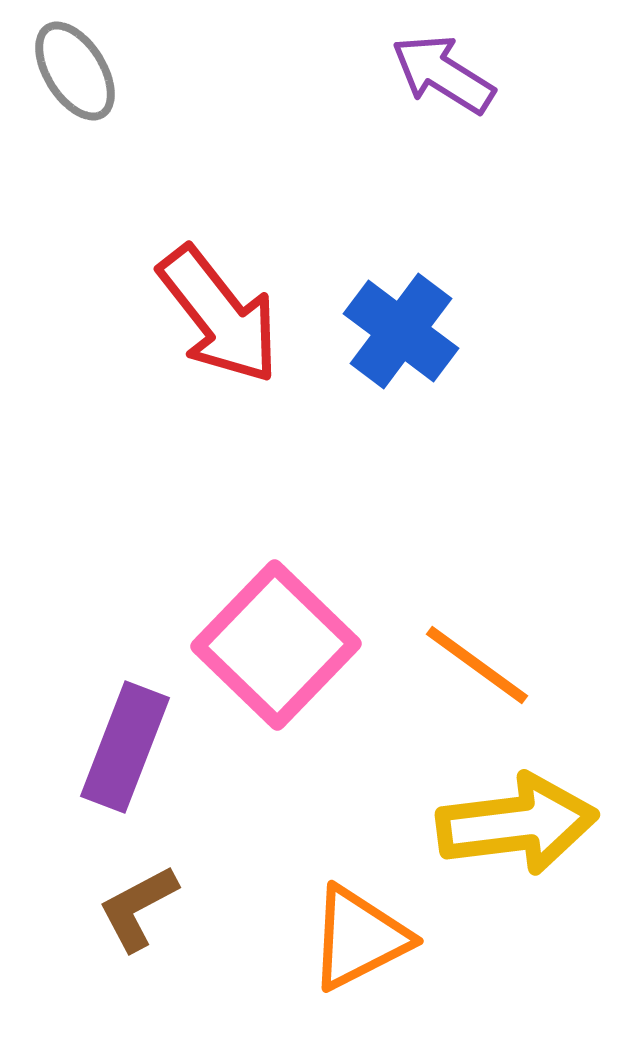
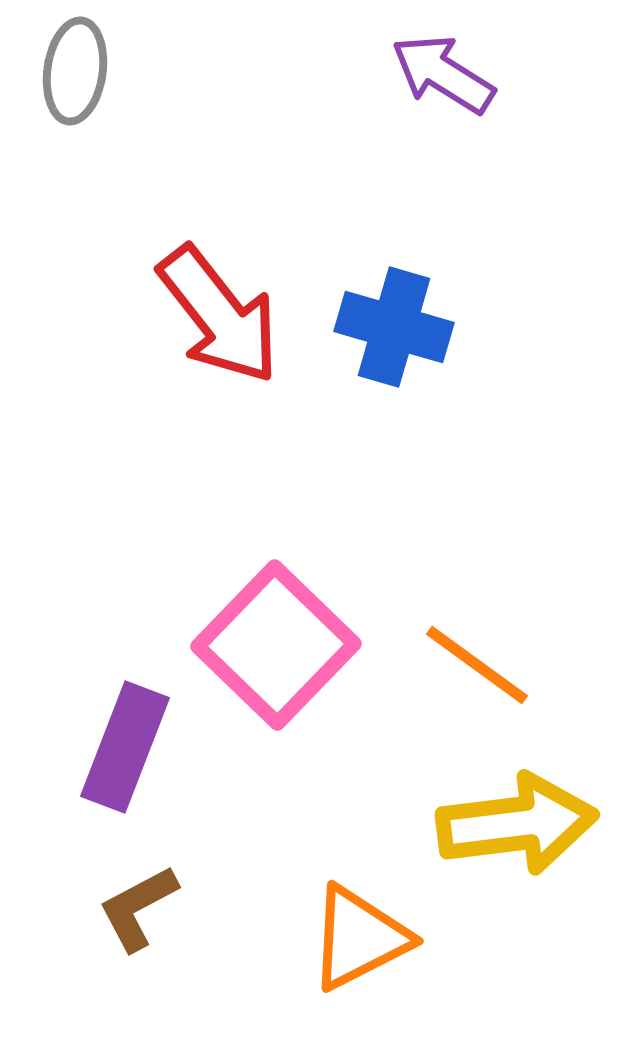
gray ellipse: rotated 40 degrees clockwise
blue cross: moved 7 px left, 4 px up; rotated 21 degrees counterclockwise
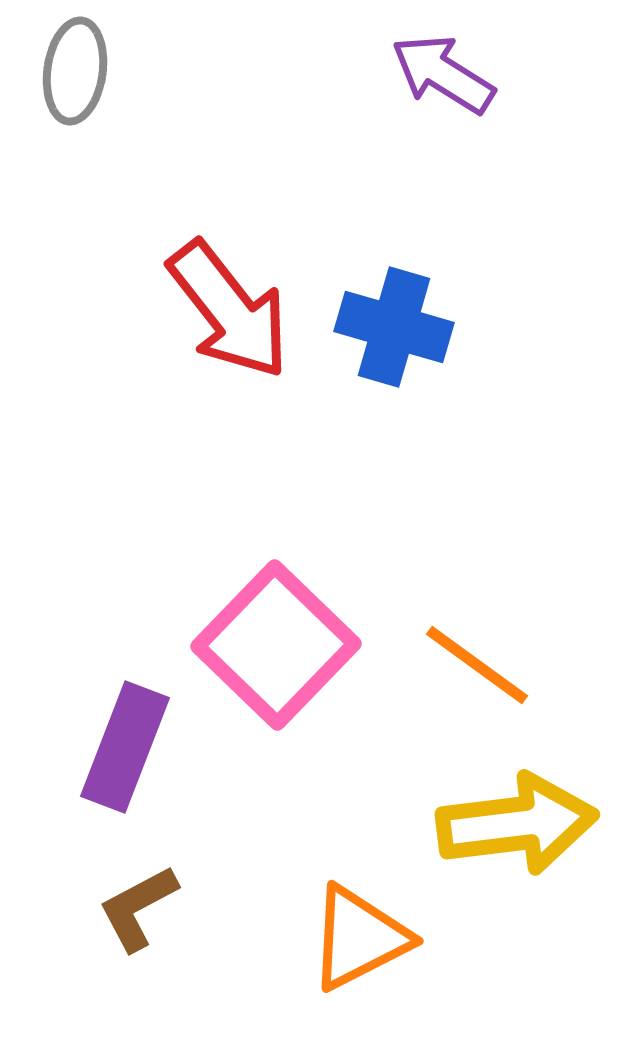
red arrow: moved 10 px right, 5 px up
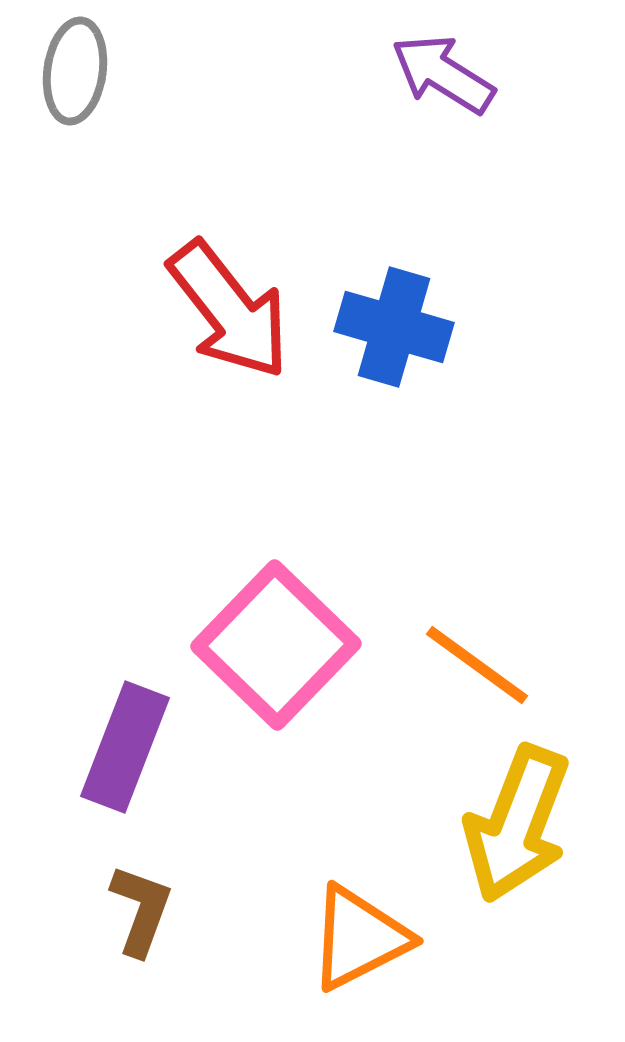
yellow arrow: rotated 118 degrees clockwise
brown L-shape: moved 3 px right, 2 px down; rotated 138 degrees clockwise
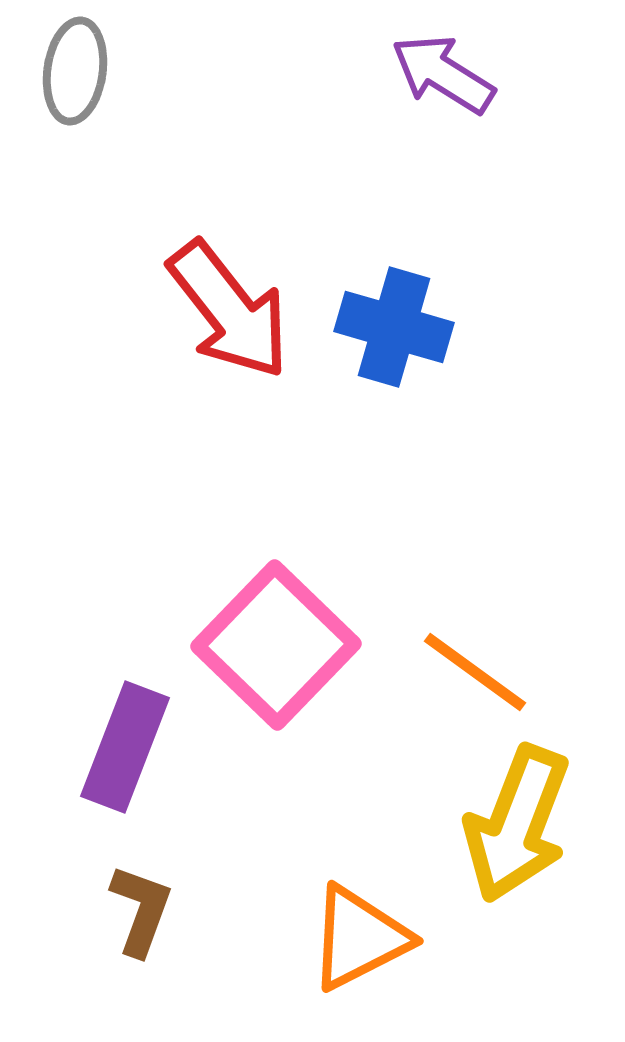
orange line: moved 2 px left, 7 px down
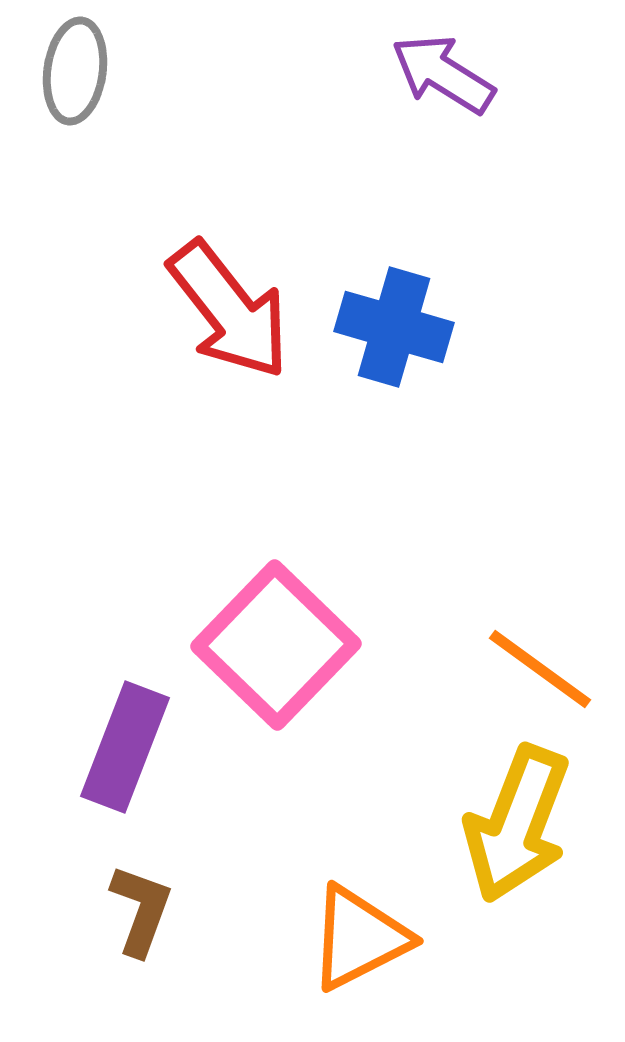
orange line: moved 65 px right, 3 px up
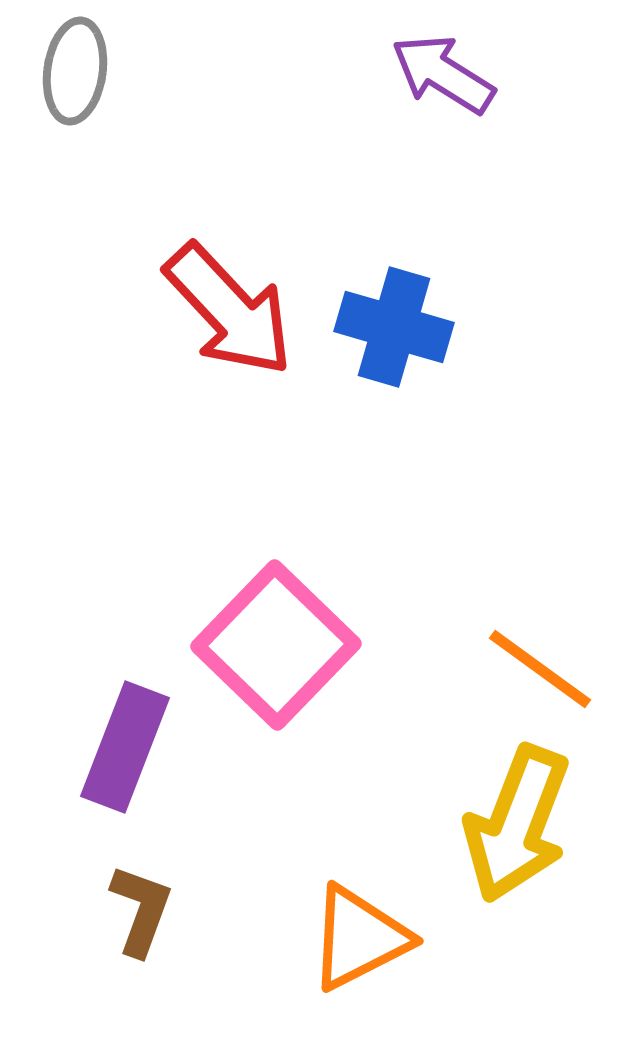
red arrow: rotated 5 degrees counterclockwise
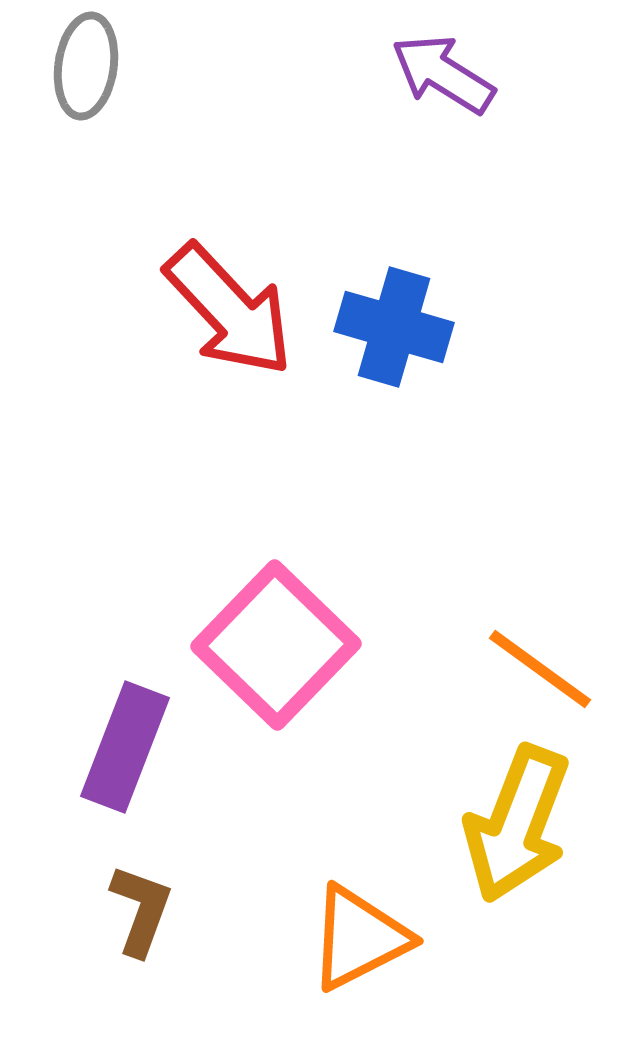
gray ellipse: moved 11 px right, 5 px up
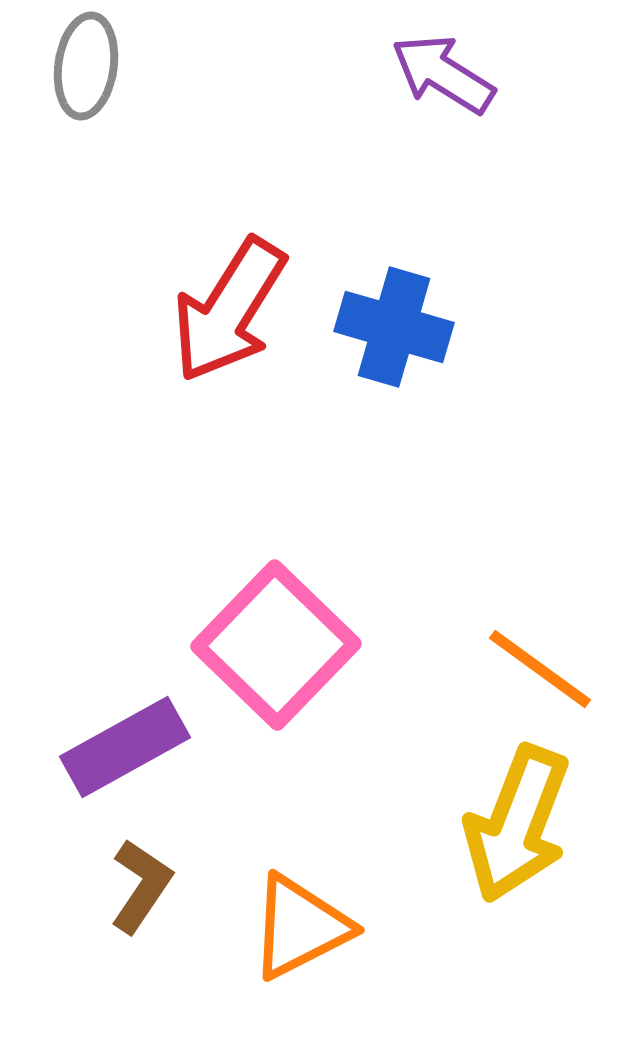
red arrow: rotated 75 degrees clockwise
purple rectangle: rotated 40 degrees clockwise
brown L-shape: moved 24 px up; rotated 14 degrees clockwise
orange triangle: moved 59 px left, 11 px up
